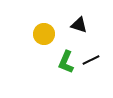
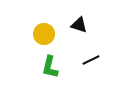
green L-shape: moved 16 px left, 5 px down; rotated 10 degrees counterclockwise
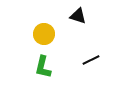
black triangle: moved 1 px left, 9 px up
green L-shape: moved 7 px left
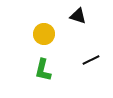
green L-shape: moved 3 px down
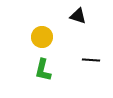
yellow circle: moved 2 px left, 3 px down
black line: rotated 30 degrees clockwise
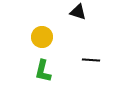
black triangle: moved 4 px up
green L-shape: moved 1 px down
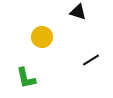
black line: rotated 36 degrees counterclockwise
green L-shape: moved 17 px left, 7 px down; rotated 25 degrees counterclockwise
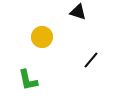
black line: rotated 18 degrees counterclockwise
green L-shape: moved 2 px right, 2 px down
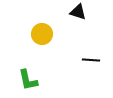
yellow circle: moved 3 px up
black line: rotated 54 degrees clockwise
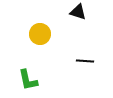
yellow circle: moved 2 px left
black line: moved 6 px left, 1 px down
